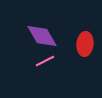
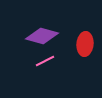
purple diamond: rotated 44 degrees counterclockwise
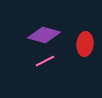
purple diamond: moved 2 px right, 1 px up
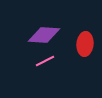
purple diamond: rotated 12 degrees counterclockwise
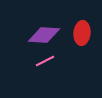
red ellipse: moved 3 px left, 11 px up
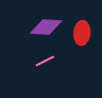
purple diamond: moved 2 px right, 8 px up
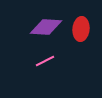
red ellipse: moved 1 px left, 4 px up
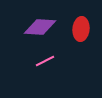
purple diamond: moved 6 px left
